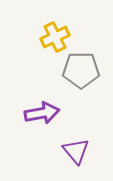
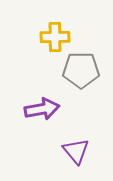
yellow cross: rotated 24 degrees clockwise
purple arrow: moved 4 px up
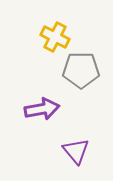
yellow cross: rotated 28 degrees clockwise
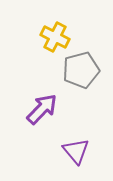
gray pentagon: rotated 15 degrees counterclockwise
purple arrow: rotated 36 degrees counterclockwise
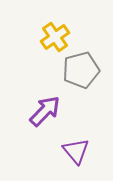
yellow cross: rotated 28 degrees clockwise
purple arrow: moved 3 px right, 2 px down
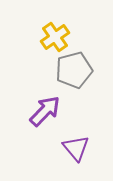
gray pentagon: moved 7 px left
purple triangle: moved 3 px up
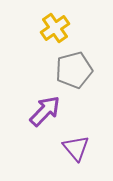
yellow cross: moved 9 px up
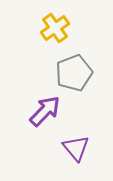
gray pentagon: moved 3 px down; rotated 6 degrees counterclockwise
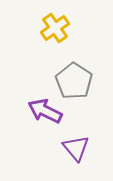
gray pentagon: moved 8 px down; rotated 18 degrees counterclockwise
purple arrow: rotated 108 degrees counterclockwise
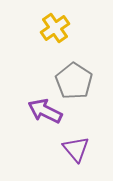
purple triangle: moved 1 px down
